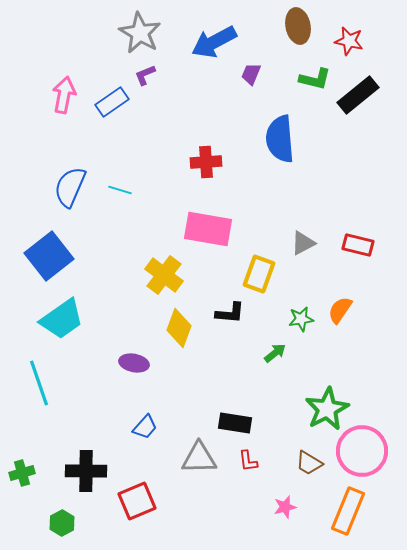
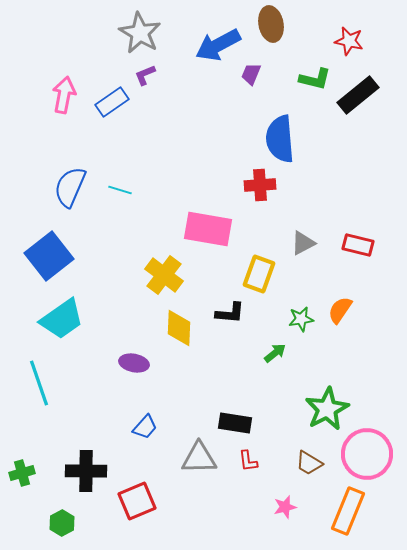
brown ellipse at (298, 26): moved 27 px left, 2 px up
blue arrow at (214, 42): moved 4 px right, 3 px down
red cross at (206, 162): moved 54 px right, 23 px down
yellow diamond at (179, 328): rotated 18 degrees counterclockwise
pink circle at (362, 451): moved 5 px right, 3 px down
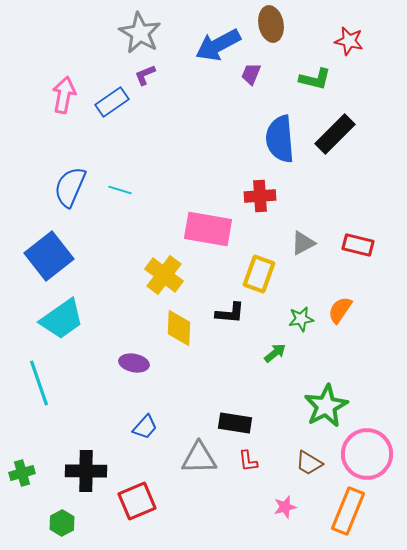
black rectangle at (358, 95): moved 23 px left, 39 px down; rotated 6 degrees counterclockwise
red cross at (260, 185): moved 11 px down
green star at (327, 409): moved 1 px left, 3 px up
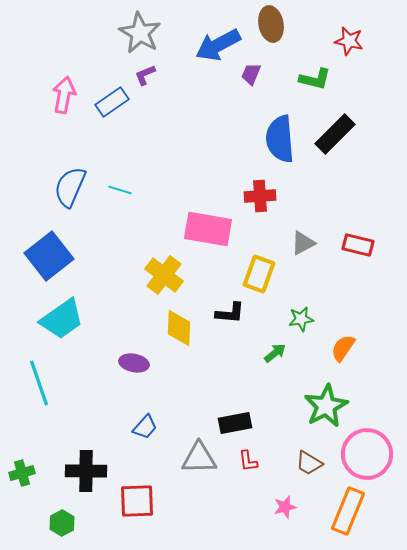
orange semicircle at (340, 310): moved 3 px right, 38 px down
black rectangle at (235, 423): rotated 20 degrees counterclockwise
red square at (137, 501): rotated 21 degrees clockwise
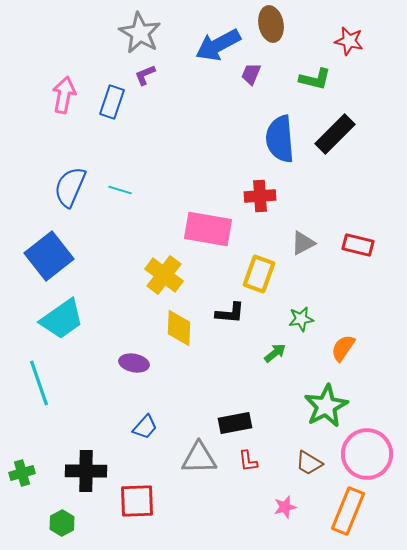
blue rectangle at (112, 102): rotated 36 degrees counterclockwise
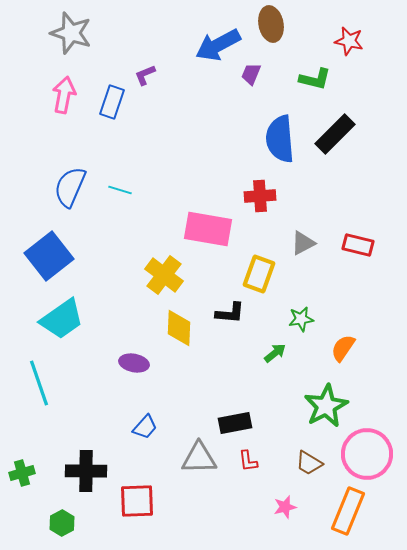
gray star at (140, 33): moved 69 px left; rotated 12 degrees counterclockwise
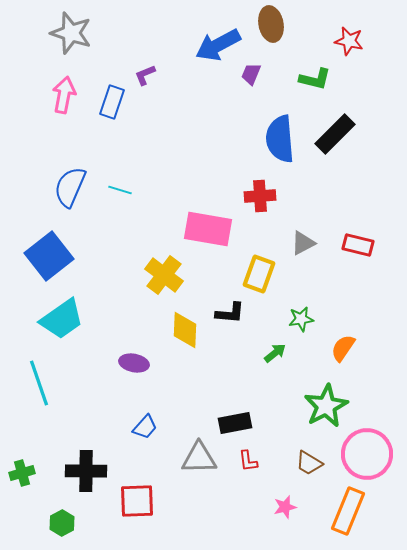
yellow diamond at (179, 328): moved 6 px right, 2 px down
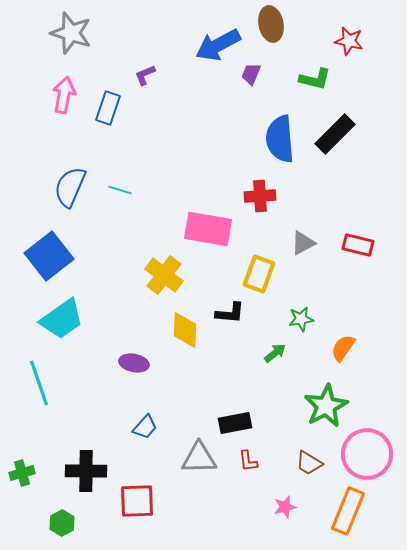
blue rectangle at (112, 102): moved 4 px left, 6 px down
